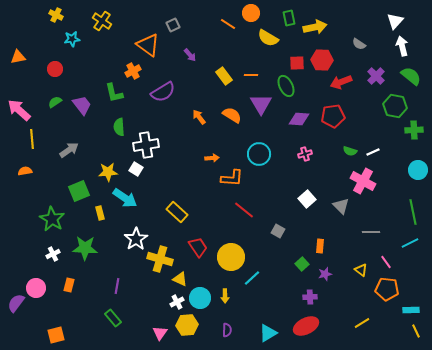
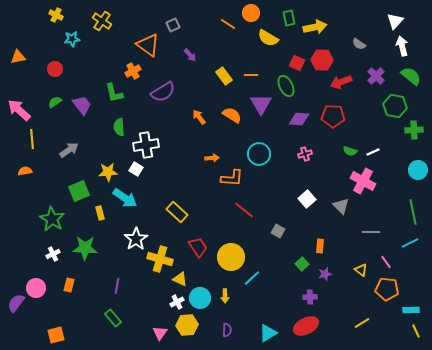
red square at (297, 63): rotated 28 degrees clockwise
red pentagon at (333, 116): rotated 10 degrees clockwise
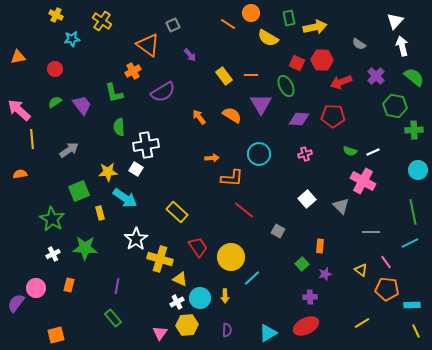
green semicircle at (411, 76): moved 3 px right, 1 px down
orange semicircle at (25, 171): moved 5 px left, 3 px down
cyan rectangle at (411, 310): moved 1 px right, 5 px up
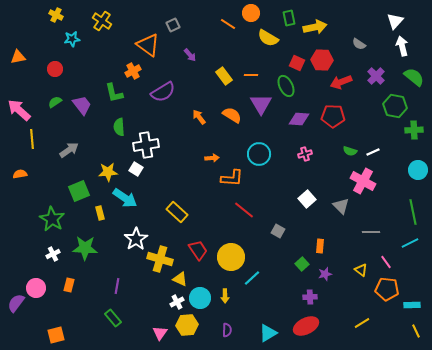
red trapezoid at (198, 247): moved 3 px down
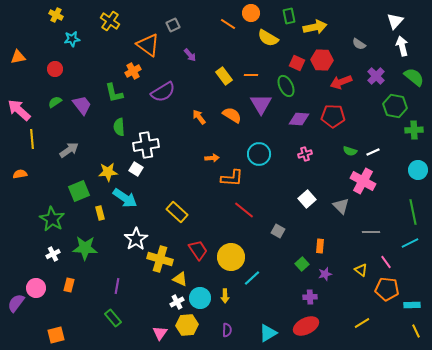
green rectangle at (289, 18): moved 2 px up
yellow cross at (102, 21): moved 8 px right
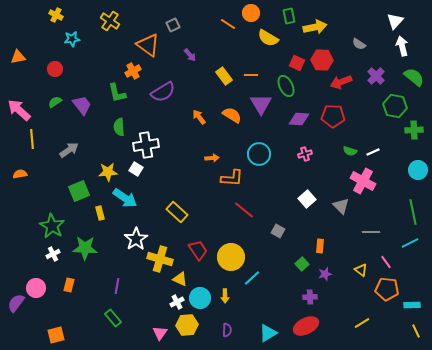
green L-shape at (114, 93): moved 3 px right
green star at (52, 219): moved 7 px down
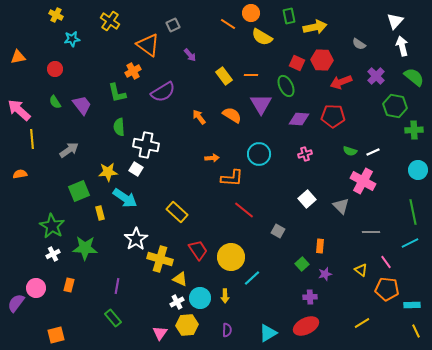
yellow semicircle at (268, 38): moved 6 px left, 1 px up
green semicircle at (55, 102): rotated 88 degrees counterclockwise
white cross at (146, 145): rotated 20 degrees clockwise
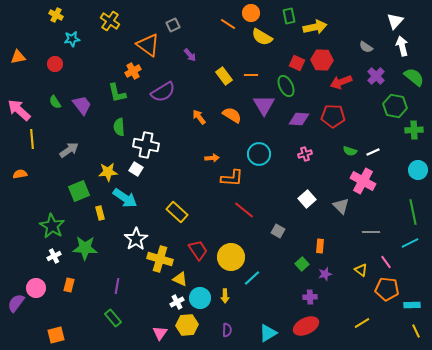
gray semicircle at (359, 44): moved 7 px right, 3 px down
red circle at (55, 69): moved 5 px up
purple triangle at (261, 104): moved 3 px right, 1 px down
white cross at (53, 254): moved 1 px right, 2 px down
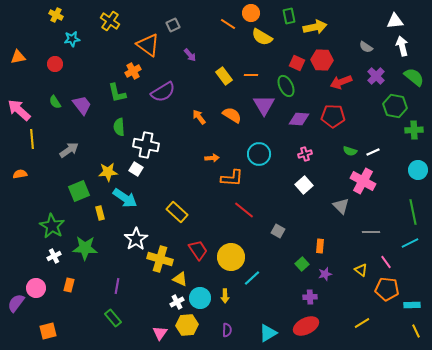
white triangle at (395, 21): rotated 42 degrees clockwise
white square at (307, 199): moved 3 px left, 14 px up
orange square at (56, 335): moved 8 px left, 4 px up
